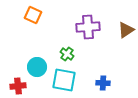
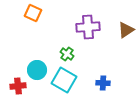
orange square: moved 2 px up
cyan circle: moved 3 px down
cyan square: rotated 20 degrees clockwise
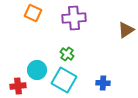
purple cross: moved 14 px left, 9 px up
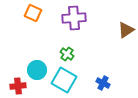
blue cross: rotated 24 degrees clockwise
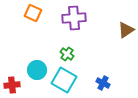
red cross: moved 6 px left, 1 px up
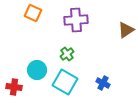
purple cross: moved 2 px right, 2 px down
green cross: rotated 16 degrees clockwise
cyan square: moved 1 px right, 2 px down
red cross: moved 2 px right, 2 px down; rotated 14 degrees clockwise
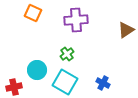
red cross: rotated 21 degrees counterclockwise
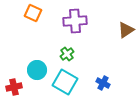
purple cross: moved 1 px left, 1 px down
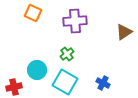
brown triangle: moved 2 px left, 2 px down
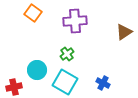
orange square: rotated 12 degrees clockwise
